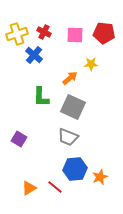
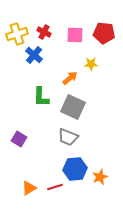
red line: rotated 56 degrees counterclockwise
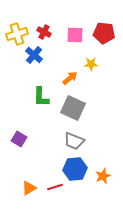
gray square: moved 1 px down
gray trapezoid: moved 6 px right, 4 px down
orange star: moved 3 px right, 1 px up
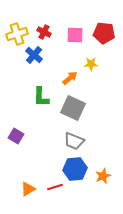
purple square: moved 3 px left, 3 px up
orange triangle: moved 1 px left, 1 px down
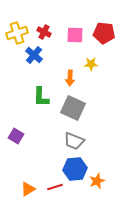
yellow cross: moved 1 px up
orange arrow: rotated 133 degrees clockwise
orange star: moved 6 px left, 5 px down
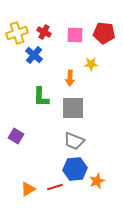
gray square: rotated 25 degrees counterclockwise
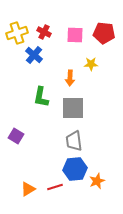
green L-shape: rotated 10 degrees clockwise
gray trapezoid: rotated 60 degrees clockwise
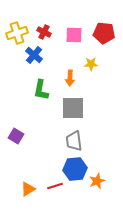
pink square: moved 1 px left
green L-shape: moved 7 px up
red line: moved 1 px up
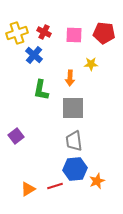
purple square: rotated 21 degrees clockwise
